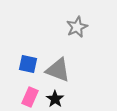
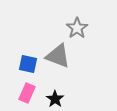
gray star: moved 1 px down; rotated 10 degrees counterclockwise
gray triangle: moved 14 px up
pink rectangle: moved 3 px left, 4 px up
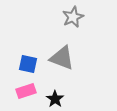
gray star: moved 4 px left, 11 px up; rotated 10 degrees clockwise
gray triangle: moved 4 px right, 2 px down
pink rectangle: moved 1 px left, 2 px up; rotated 48 degrees clockwise
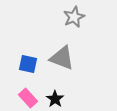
gray star: moved 1 px right
pink rectangle: moved 2 px right, 7 px down; rotated 66 degrees clockwise
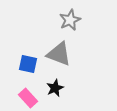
gray star: moved 4 px left, 3 px down
gray triangle: moved 3 px left, 4 px up
black star: moved 11 px up; rotated 12 degrees clockwise
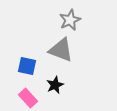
gray triangle: moved 2 px right, 4 px up
blue square: moved 1 px left, 2 px down
black star: moved 3 px up
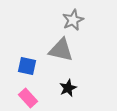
gray star: moved 3 px right
gray triangle: rotated 8 degrees counterclockwise
black star: moved 13 px right, 3 px down
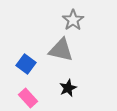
gray star: rotated 10 degrees counterclockwise
blue square: moved 1 px left, 2 px up; rotated 24 degrees clockwise
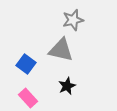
gray star: rotated 20 degrees clockwise
black star: moved 1 px left, 2 px up
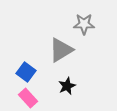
gray star: moved 11 px right, 4 px down; rotated 15 degrees clockwise
gray triangle: rotated 44 degrees counterclockwise
blue square: moved 8 px down
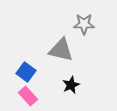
gray triangle: rotated 44 degrees clockwise
black star: moved 4 px right, 1 px up
pink rectangle: moved 2 px up
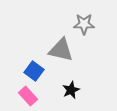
blue square: moved 8 px right, 1 px up
black star: moved 5 px down
